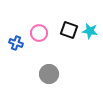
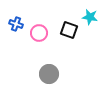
cyan star: moved 14 px up
blue cross: moved 19 px up
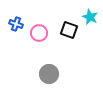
cyan star: rotated 14 degrees clockwise
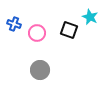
blue cross: moved 2 px left
pink circle: moved 2 px left
gray circle: moved 9 px left, 4 px up
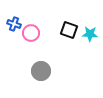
cyan star: moved 17 px down; rotated 21 degrees counterclockwise
pink circle: moved 6 px left
gray circle: moved 1 px right, 1 px down
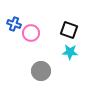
cyan star: moved 20 px left, 18 px down
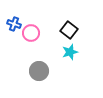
black square: rotated 18 degrees clockwise
cyan star: rotated 21 degrees counterclockwise
gray circle: moved 2 px left
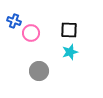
blue cross: moved 3 px up
black square: rotated 36 degrees counterclockwise
